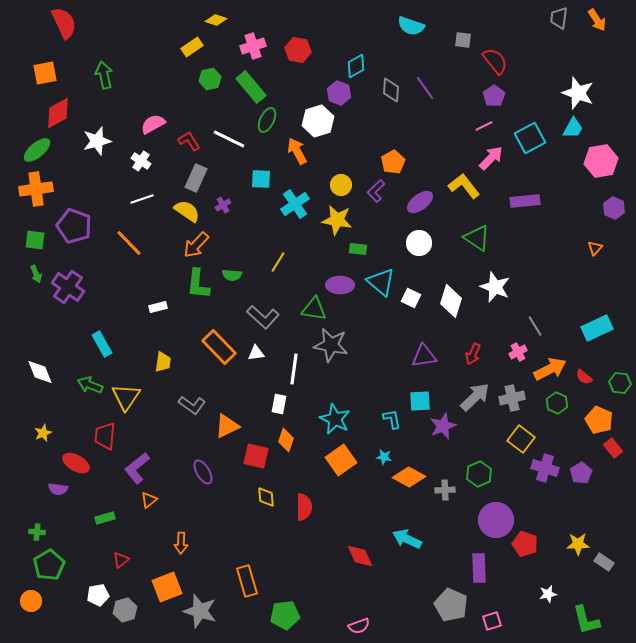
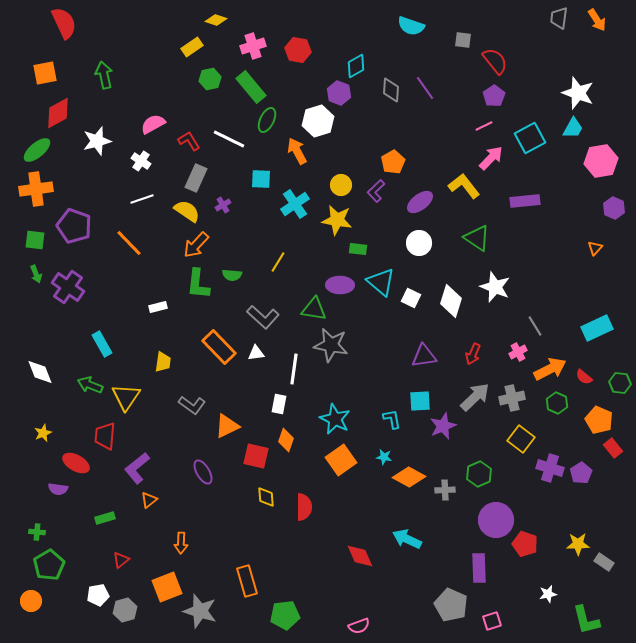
purple cross at (545, 468): moved 5 px right
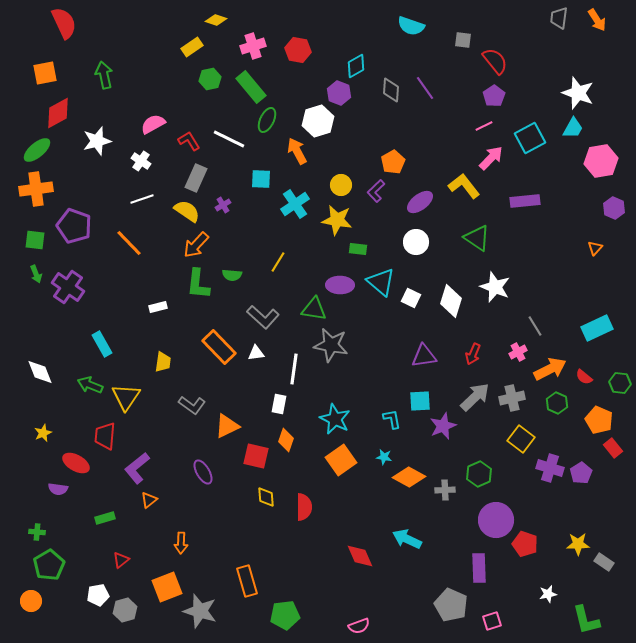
white circle at (419, 243): moved 3 px left, 1 px up
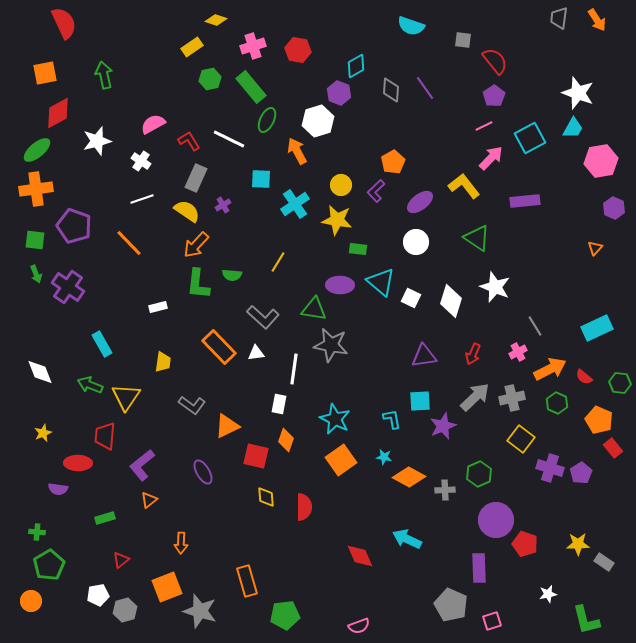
red ellipse at (76, 463): moved 2 px right; rotated 28 degrees counterclockwise
purple L-shape at (137, 468): moved 5 px right, 3 px up
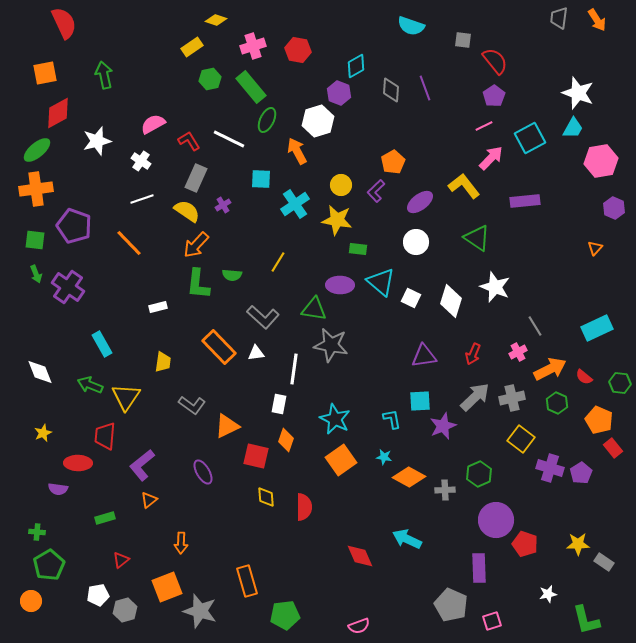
purple line at (425, 88): rotated 15 degrees clockwise
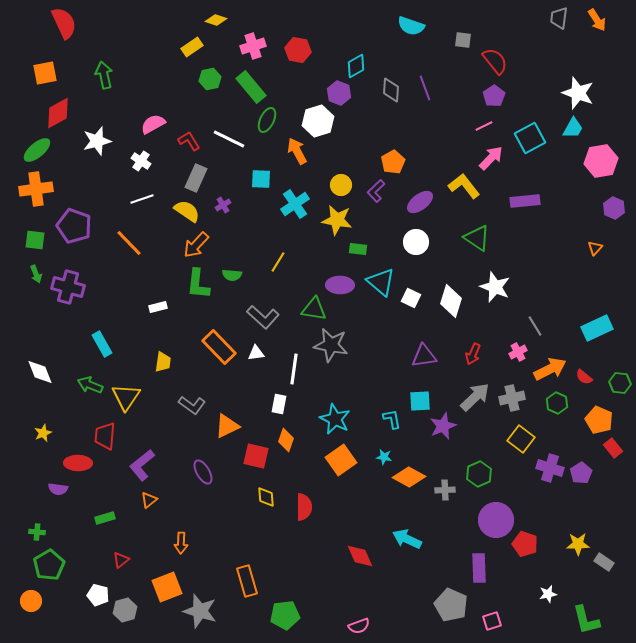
purple cross at (68, 287): rotated 20 degrees counterclockwise
white pentagon at (98, 595): rotated 25 degrees clockwise
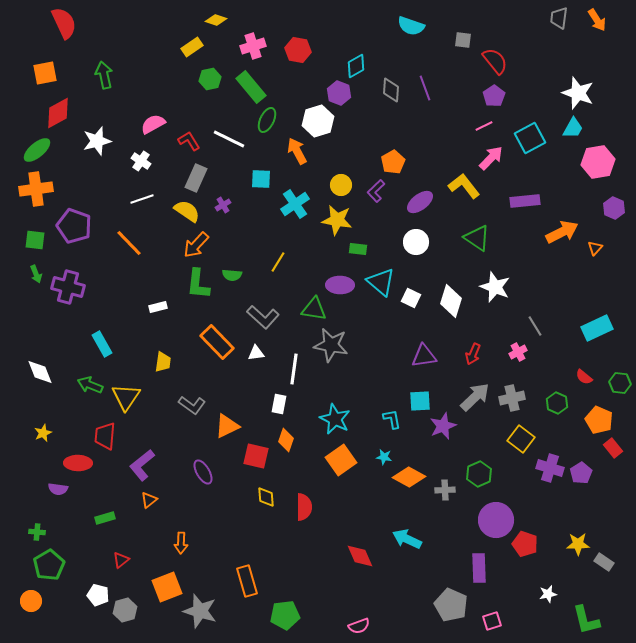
pink hexagon at (601, 161): moved 3 px left, 1 px down
orange rectangle at (219, 347): moved 2 px left, 5 px up
orange arrow at (550, 369): moved 12 px right, 137 px up
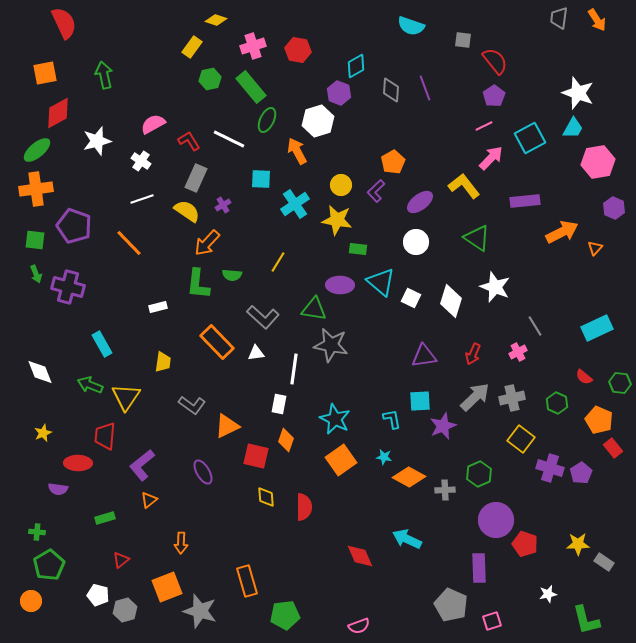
yellow rectangle at (192, 47): rotated 20 degrees counterclockwise
orange arrow at (196, 245): moved 11 px right, 2 px up
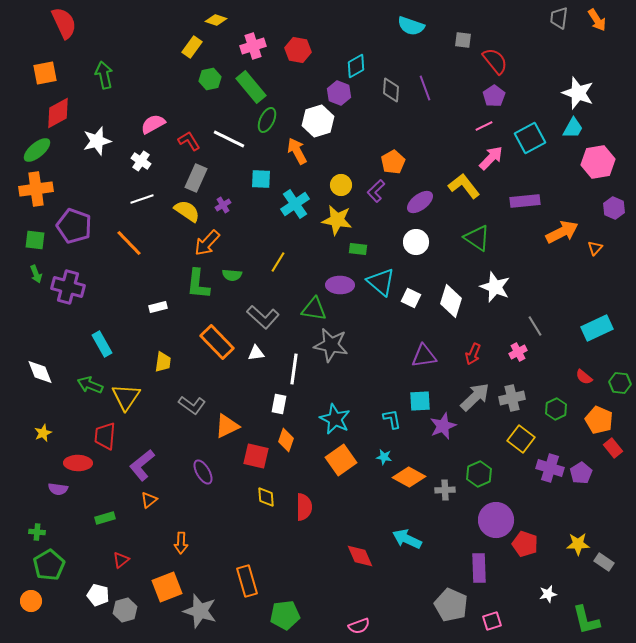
green hexagon at (557, 403): moved 1 px left, 6 px down; rotated 10 degrees clockwise
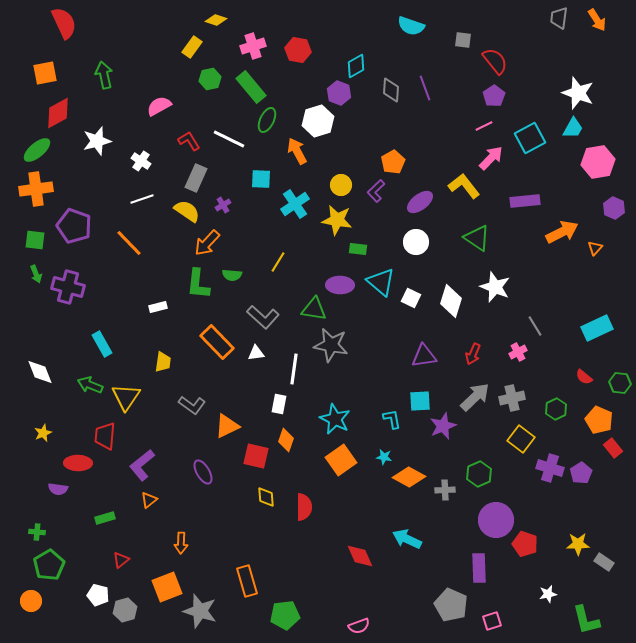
pink semicircle at (153, 124): moved 6 px right, 18 px up
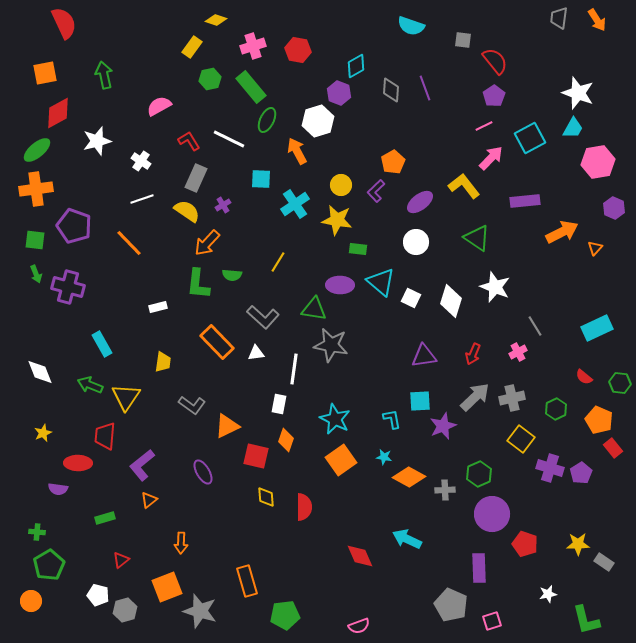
purple circle at (496, 520): moved 4 px left, 6 px up
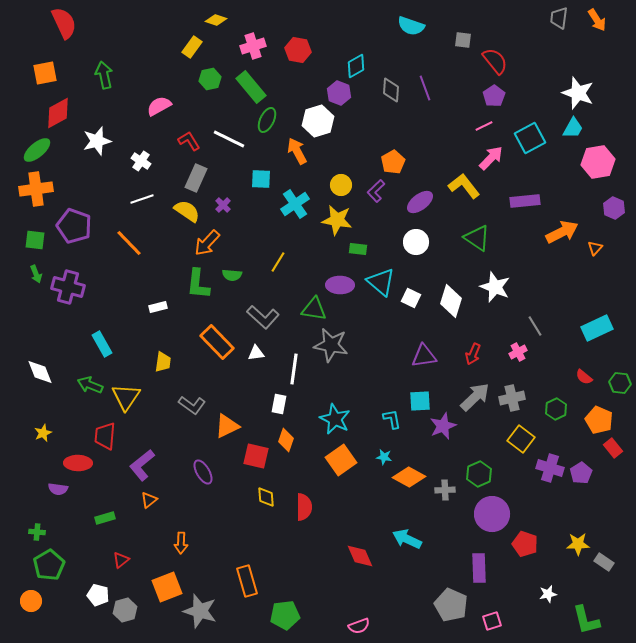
purple cross at (223, 205): rotated 14 degrees counterclockwise
